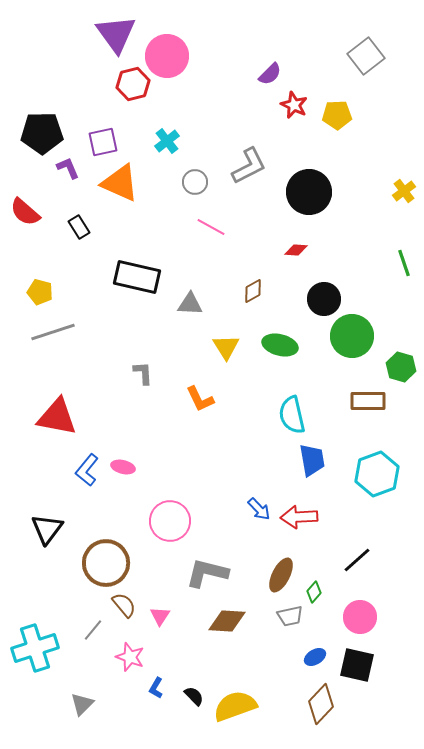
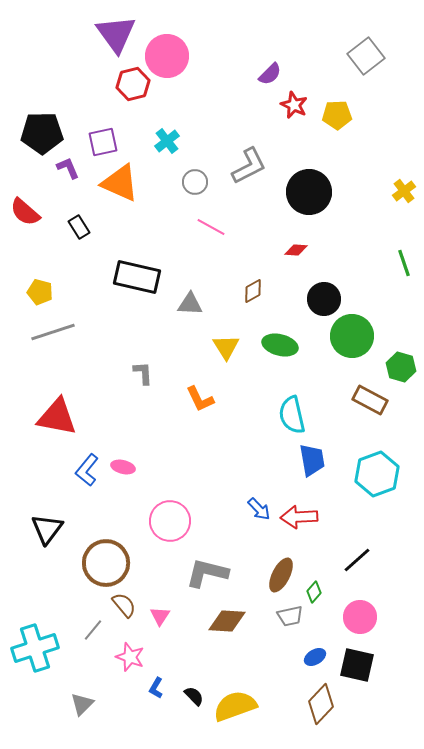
brown rectangle at (368, 401): moved 2 px right, 1 px up; rotated 28 degrees clockwise
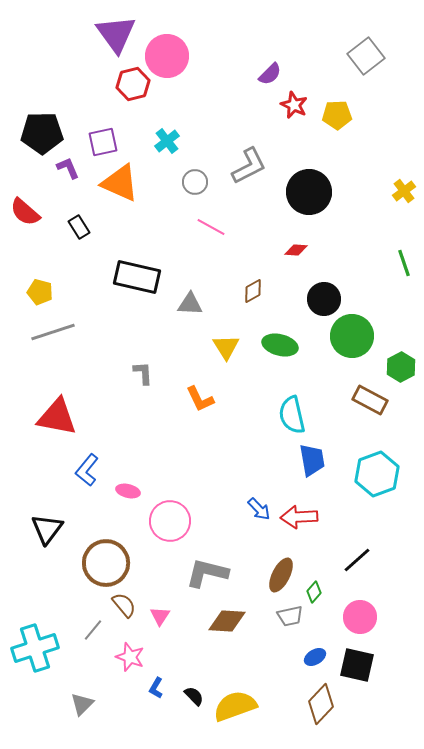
green hexagon at (401, 367): rotated 16 degrees clockwise
pink ellipse at (123, 467): moved 5 px right, 24 px down
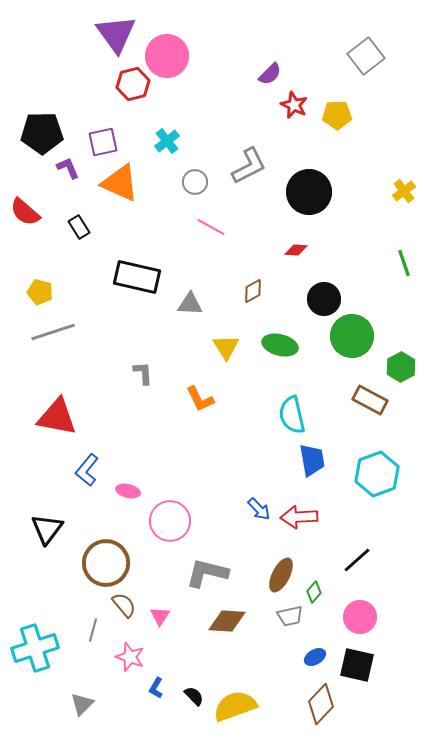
gray line at (93, 630): rotated 25 degrees counterclockwise
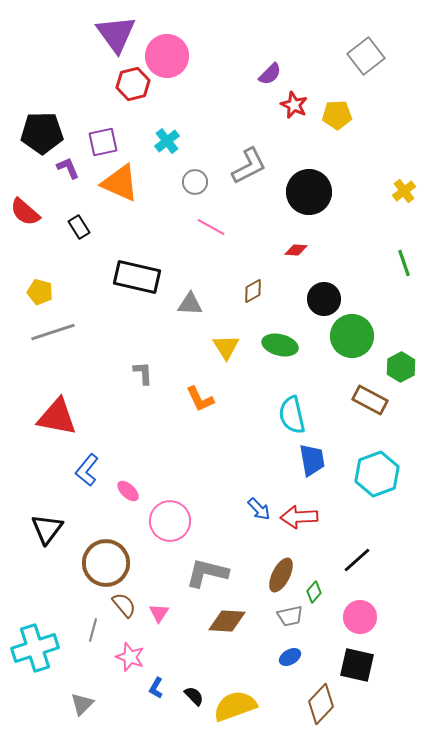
pink ellipse at (128, 491): rotated 30 degrees clockwise
pink triangle at (160, 616): moved 1 px left, 3 px up
blue ellipse at (315, 657): moved 25 px left
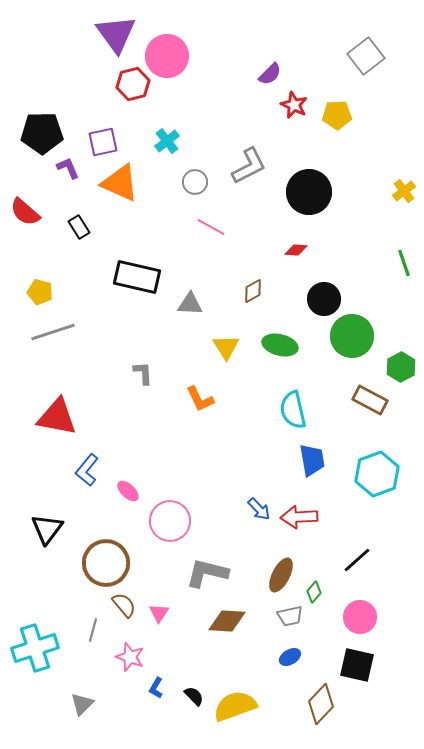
cyan semicircle at (292, 415): moved 1 px right, 5 px up
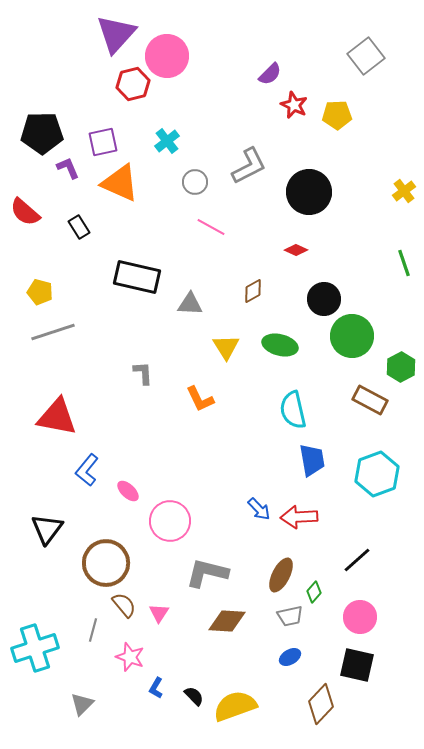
purple triangle at (116, 34): rotated 18 degrees clockwise
red diamond at (296, 250): rotated 20 degrees clockwise
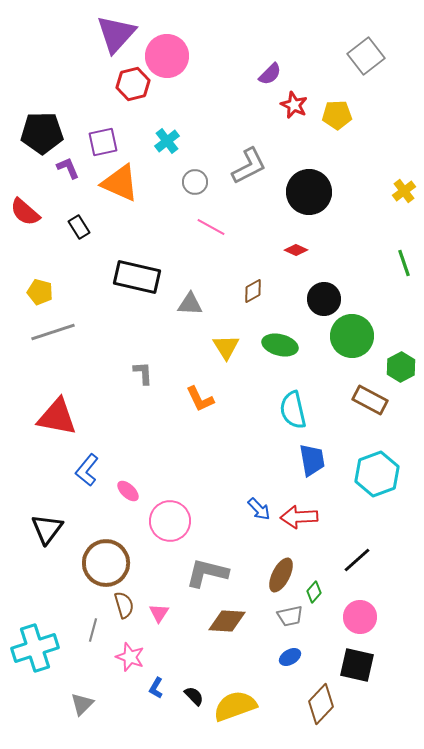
brown semicircle at (124, 605): rotated 24 degrees clockwise
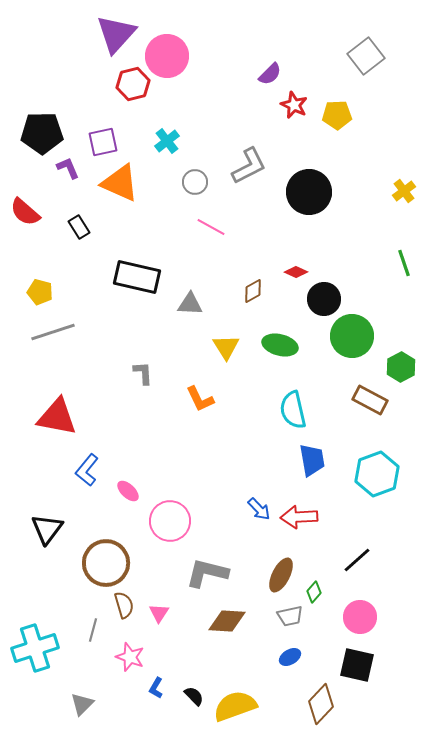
red diamond at (296, 250): moved 22 px down
